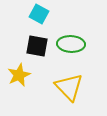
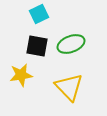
cyan square: rotated 36 degrees clockwise
green ellipse: rotated 24 degrees counterclockwise
yellow star: moved 2 px right; rotated 15 degrees clockwise
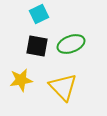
yellow star: moved 5 px down
yellow triangle: moved 6 px left
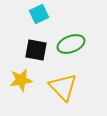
black square: moved 1 px left, 4 px down
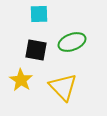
cyan square: rotated 24 degrees clockwise
green ellipse: moved 1 px right, 2 px up
yellow star: rotated 30 degrees counterclockwise
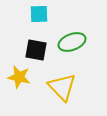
yellow star: moved 2 px left, 3 px up; rotated 20 degrees counterclockwise
yellow triangle: moved 1 px left
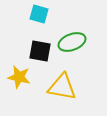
cyan square: rotated 18 degrees clockwise
black square: moved 4 px right, 1 px down
yellow triangle: rotated 36 degrees counterclockwise
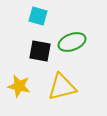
cyan square: moved 1 px left, 2 px down
yellow star: moved 9 px down
yellow triangle: rotated 24 degrees counterclockwise
